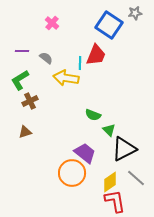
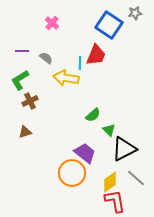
green semicircle: rotated 63 degrees counterclockwise
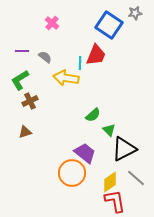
gray semicircle: moved 1 px left, 1 px up
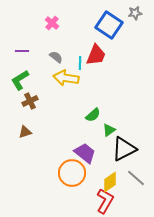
gray semicircle: moved 11 px right
green triangle: rotated 40 degrees clockwise
red L-shape: moved 10 px left; rotated 40 degrees clockwise
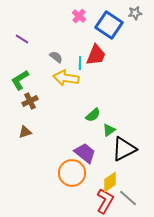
pink cross: moved 27 px right, 7 px up
purple line: moved 12 px up; rotated 32 degrees clockwise
gray line: moved 8 px left, 20 px down
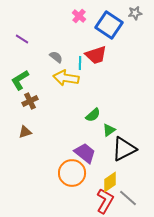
red trapezoid: rotated 50 degrees clockwise
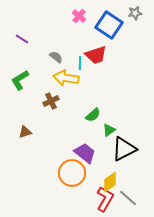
brown cross: moved 21 px right
red L-shape: moved 2 px up
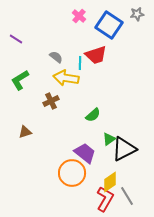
gray star: moved 2 px right, 1 px down
purple line: moved 6 px left
green triangle: moved 9 px down
gray line: moved 1 px left, 2 px up; rotated 18 degrees clockwise
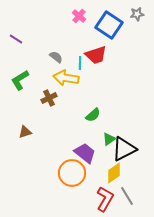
brown cross: moved 2 px left, 3 px up
yellow diamond: moved 4 px right, 9 px up
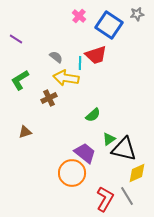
black triangle: rotated 40 degrees clockwise
yellow diamond: moved 23 px right; rotated 10 degrees clockwise
